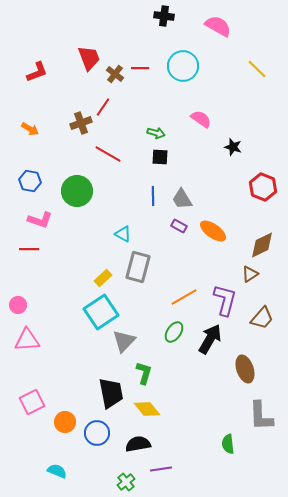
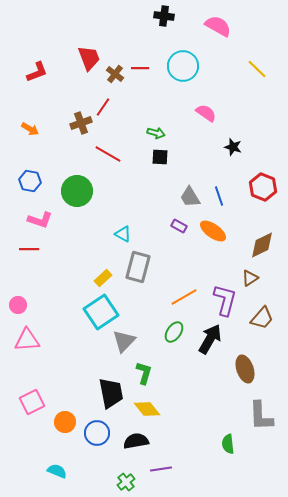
pink semicircle at (201, 119): moved 5 px right, 6 px up
blue line at (153, 196): moved 66 px right; rotated 18 degrees counterclockwise
gray trapezoid at (182, 199): moved 8 px right, 2 px up
brown triangle at (250, 274): moved 4 px down
black semicircle at (138, 444): moved 2 px left, 3 px up
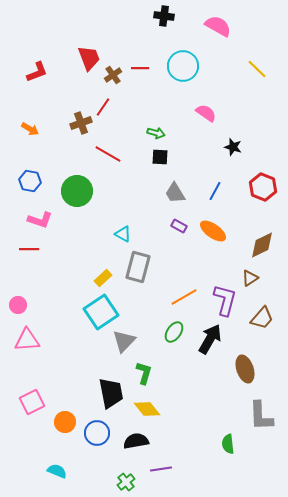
brown cross at (115, 74): moved 2 px left, 1 px down; rotated 18 degrees clockwise
blue line at (219, 196): moved 4 px left, 5 px up; rotated 48 degrees clockwise
gray trapezoid at (190, 197): moved 15 px left, 4 px up
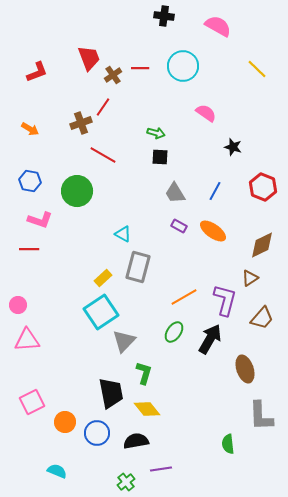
red line at (108, 154): moved 5 px left, 1 px down
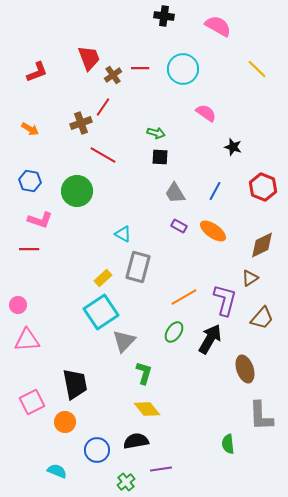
cyan circle at (183, 66): moved 3 px down
black trapezoid at (111, 393): moved 36 px left, 9 px up
blue circle at (97, 433): moved 17 px down
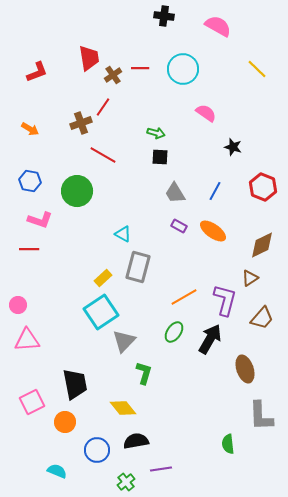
red trapezoid at (89, 58): rotated 12 degrees clockwise
yellow diamond at (147, 409): moved 24 px left, 1 px up
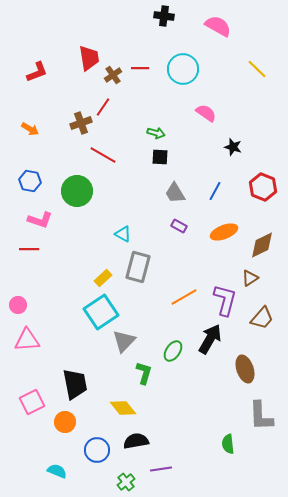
orange ellipse at (213, 231): moved 11 px right, 1 px down; rotated 56 degrees counterclockwise
green ellipse at (174, 332): moved 1 px left, 19 px down
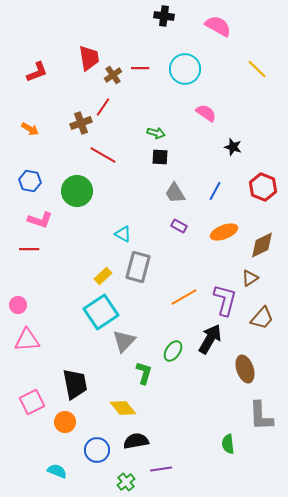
cyan circle at (183, 69): moved 2 px right
yellow rectangle at (103, 278): moved 2 px up
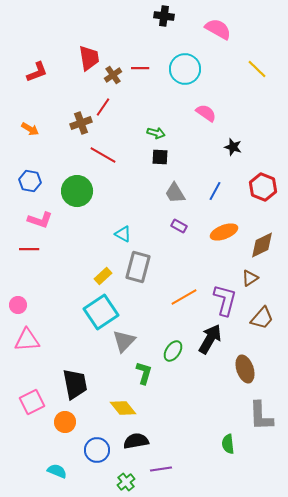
pink semicircle at (218, 26): moved 3 px down
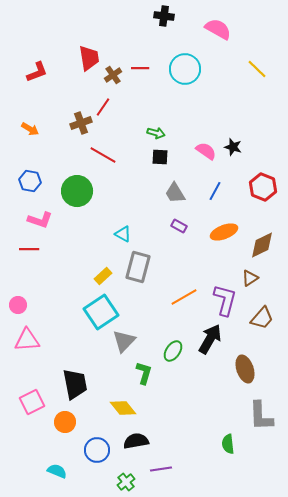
pink semicircle at (206, 113): moved 38 px down
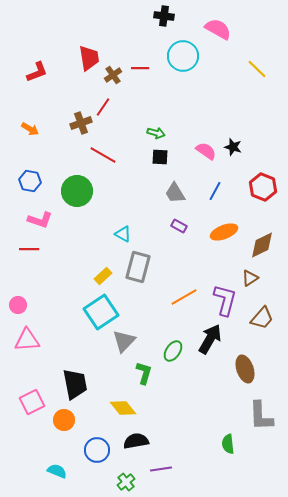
cyan circle at (185, 69): moved 2 px left, 13 px up
orange circle at (65, 422): moved 1 px left, 2 px up
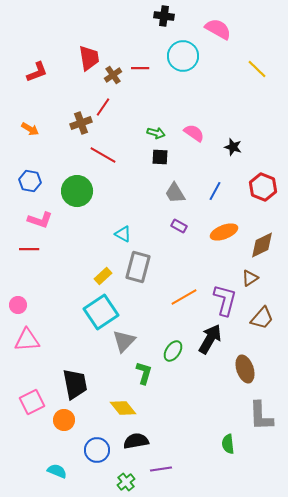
pink semicircle at (206, 151): moved 12 px left, 18 px up
